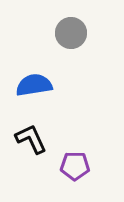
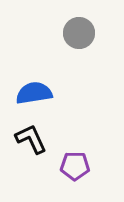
gray circle: moved 8 px right
blue semicircle: moved 8 px down
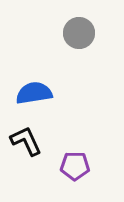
black L-shape: moved 5 px left, 2 px down
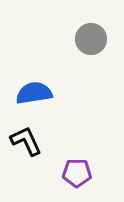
gray circle: moved 12 px right, 6 px down
purple pentagon: moved 2 px right, 7 px down
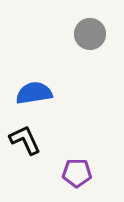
gray circle: moved 1 px left, 5 px up
black L-shape: moved 1 px left, 1 px up
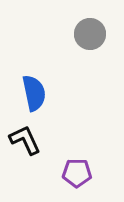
blue semicircle: rotated 87 degrees clockwise
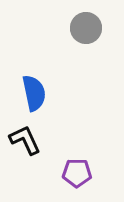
gray circle: moved 4 px left, 6 px up
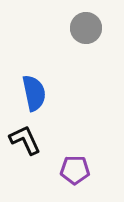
purple pentagon: moved 2 px left, 3 px up
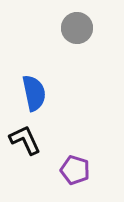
gray circle: moved 9 px left
purple pentagon: rotated 16 degrees clockwise
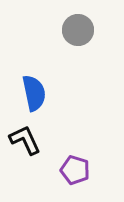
gray circle: moved 1 px right, 2 px down
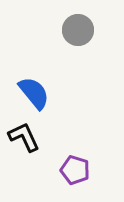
blue semicircle: rotated 27 degrees counterclockwise
black L-shape: moved 1 px left, 3 px up
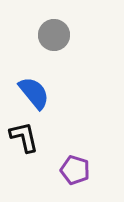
gray circle: moved 24 px left, 5 px down
black L-shape: rotated 12 degrees clockwise
